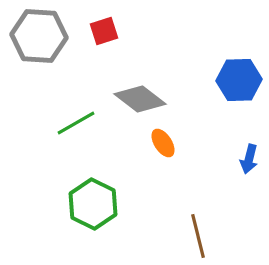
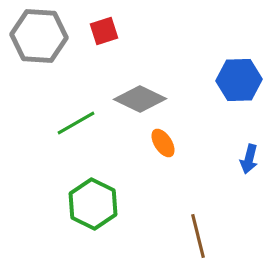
gray diamond: rotated 12 degrees counterclockwise
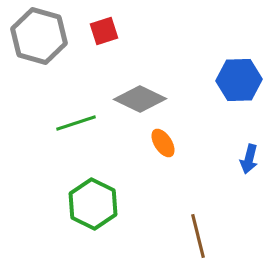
gray hexagon: rotated 12 degrees clockwise
green line: rotated 12 degrees clockwise
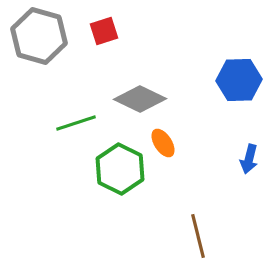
green hexagon: moved 27 px right, 35 px up
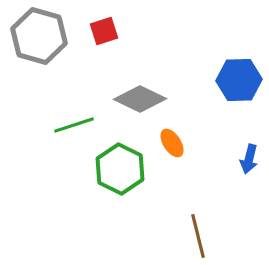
green line: moved 2 px left, 2 px down
orange ellipse: moved 9 px right
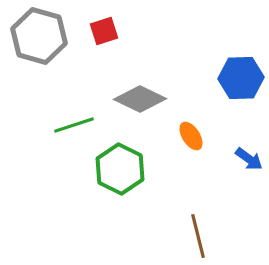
blue hexagon: moved 2 px right, 2 px up
orange ellipse: moved 19 px right, 7 px up
blue arrow: rotated 68 degrees counterclockwise
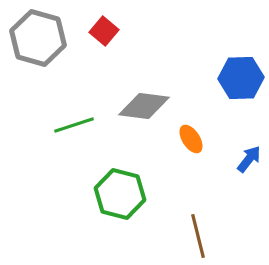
red square: rotated 32 degrees counterclockwise
gray hexagon: moved 1 px left, 2 px down
gray diamond: moved 4 px right, 7 px down; rotated 18 degrees counterclockwise
orange ellipse: moved 3 px down
blue arrow: rotated 88 degrees counterclockwise
green hexagon: moved 25 px down; rotated 12 degrees counterclockwise
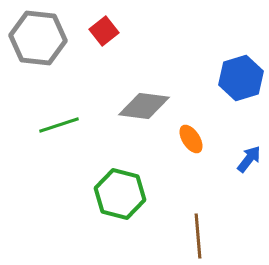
red square: rotated 12 degrees clockwise
gray hexagon: rotated 10 degrees counterclockwise
blue hexagon: rotated 15 degrees counterclockwise
green line: moved 15 px left
brown line: rotated 9 degrees clockwise
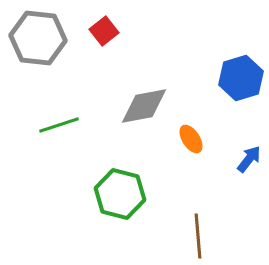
gray diamond: rotated 18 degrees counterclockwise
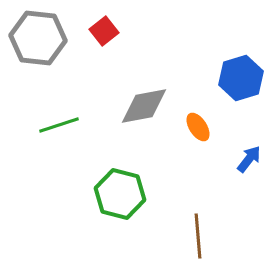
orange ellipse: moved 7 px right, 12 px up
